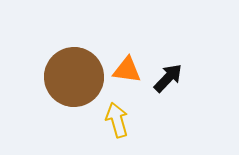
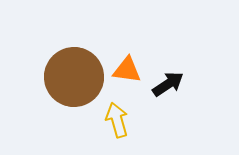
black arrow: moved 6 px down; rotated 12 degrees clockwise
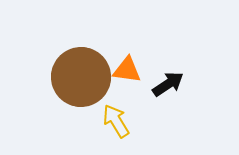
brown circle: moved 7 px right
yellow arrow: moved 1 px left, 1 px down; rotated 16 degrees counterclockwise
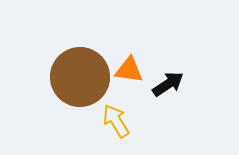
orange triangle: moved 2 px right
brown circle: moved 1 px left
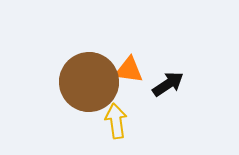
brown circle: moved 9 px right, 5 px down
yellow arrow: rotated 24 degrees clockwise
